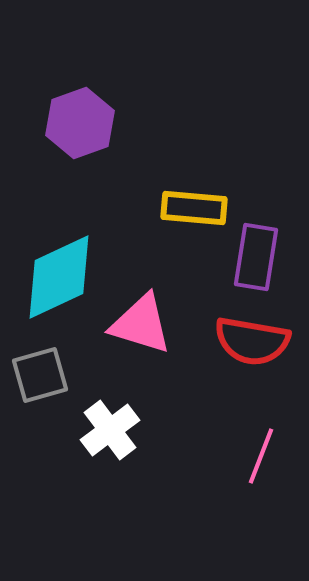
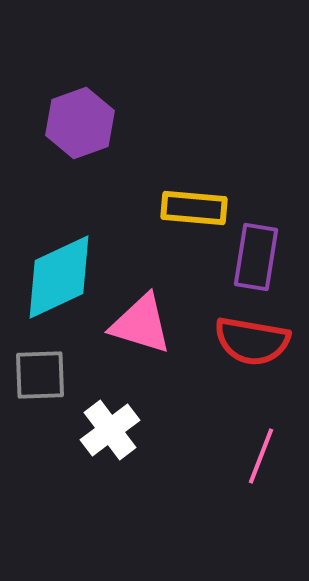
gray square: rotated 14 degrees clockwise
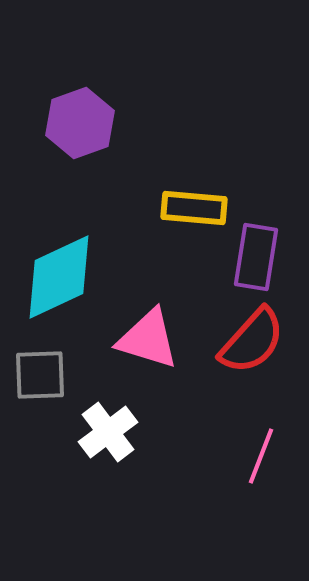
pink triangle: moved 7 px right, 15 px down
red semicircle: rotated 58 degrees counterclockwise
white cross: moved 2 px left, 2 px down
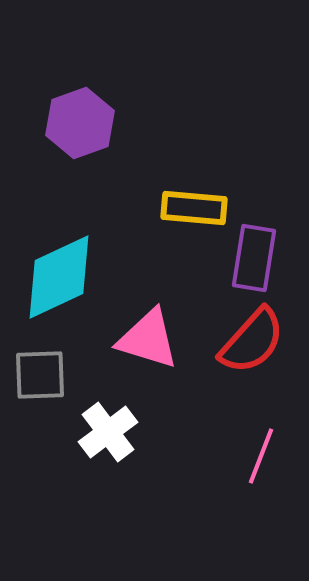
purple rectangle: moved 2 px left, 1 px down
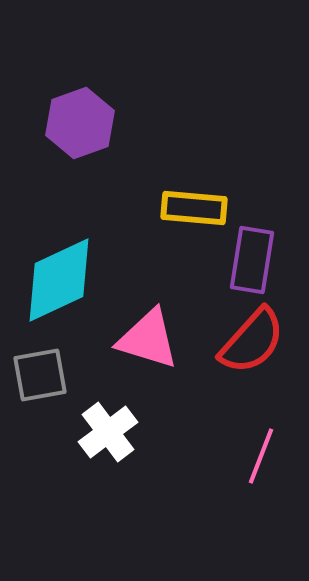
purple rectangle: moved 2 px left, 2 px down
cyan diamond: moved 3 px down
gray square: rotated 8 degrees counterclockwise
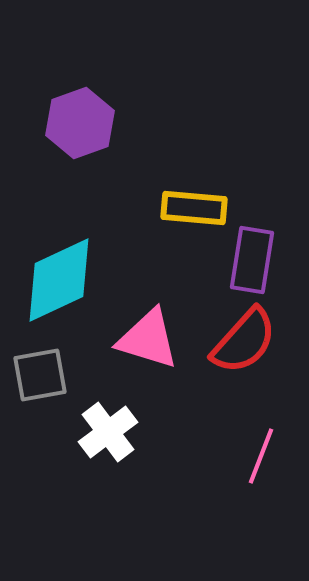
red semicircle: moved 8 px left
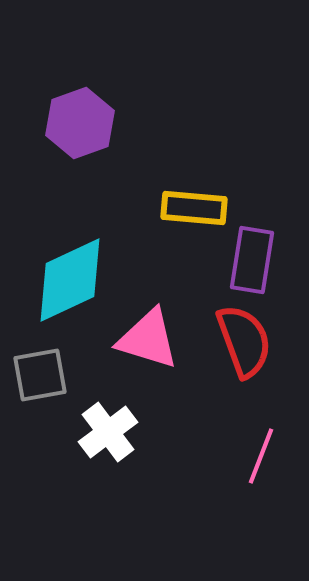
cyan diamond: moved 11 px right
red semicircle: rotated 62 degrees counterclockwise
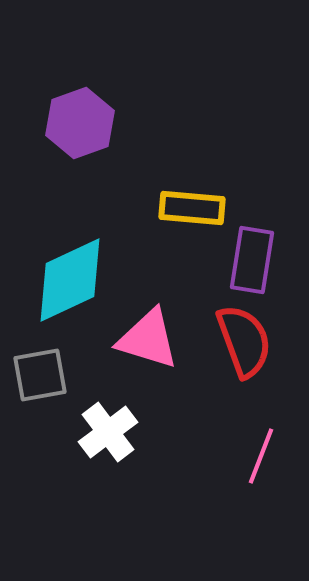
yellow rectangle: moved 2 px left
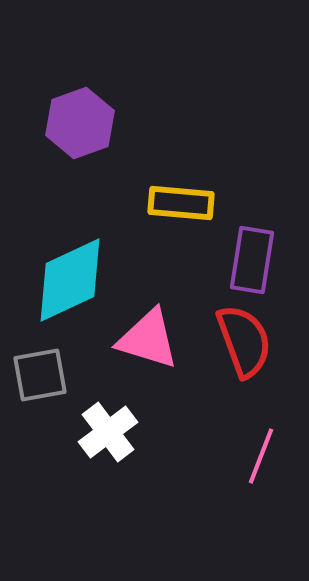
yellow rectangle: moved 11 px left, 5 px up
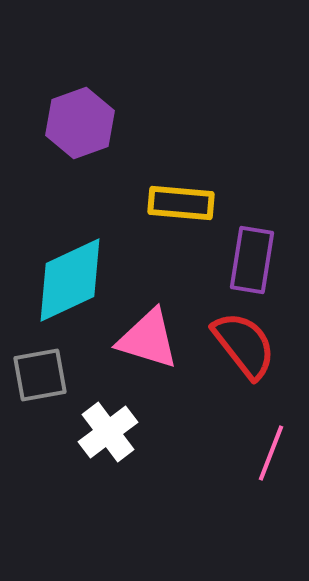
red semicircle: moved 4 px down; rotated 18 degrees counterclockwise
pink line: moved 10 px right, 3 px up
